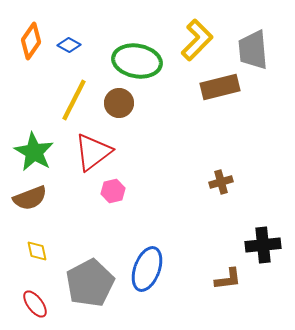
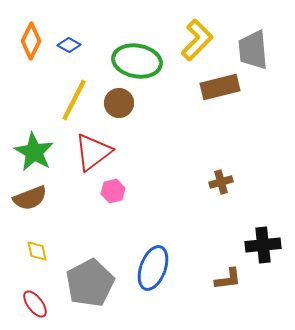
orange diamond: rotated 9 degrees counterclockwise
blue ellipse: moved 6 px right, 1 px up
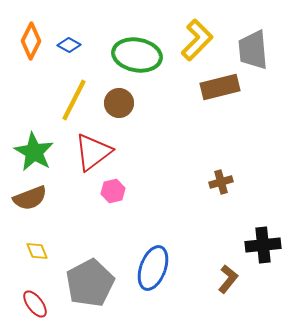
green ellipse: moved 6 px up
yellow diamond: rotated 10 degrees counterclockwise
brown L-shape: rotated 44 degrees counterclockwise
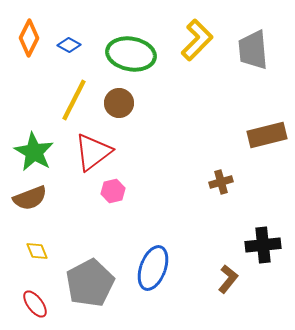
orange diamond: moved 2 px left, 3 px up
green ellipse: moved 6 px left, 1 px up
brown rectangle: moved 47 px right, 48 px down
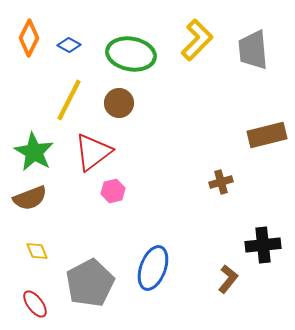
yellow line: moved 5 px left
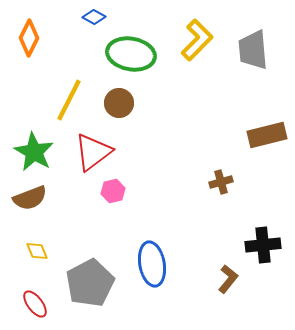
blue diamond: moved 25 px right, 28 px up
blue ellipse: moved 1 px left, 4 px up; rotated 30 degrees counterclockwise
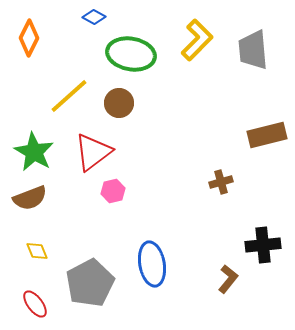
yellow line: moved 4 px up; rotated 21 degrees clockwise
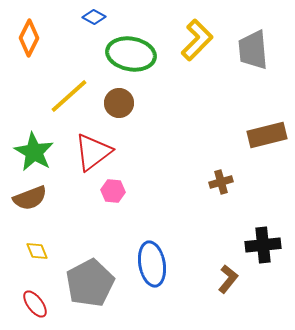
pink hexagon: rotated 20 degrees clockwise
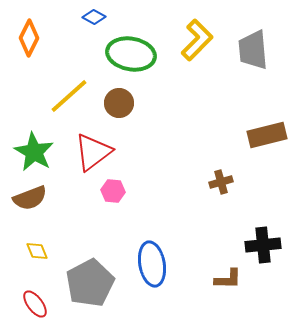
brown L-shape: rotated 52 degrees clockwise
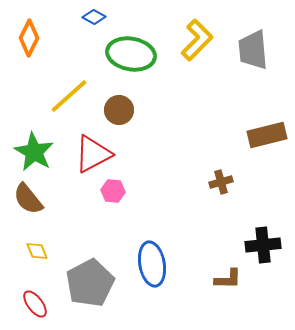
brown circle: moved 7 px down
red triangle: moved 2 px down; rotated 9 degrees clockwise
brown semicircle: moved 2 px left, 1 px down; rotated 72 degrees clockwise
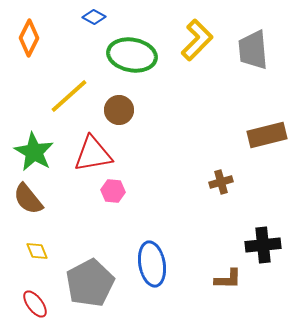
green ellipse: moved 1 px right, 1 px down
red triangle: rotated 18 degrees clockwise
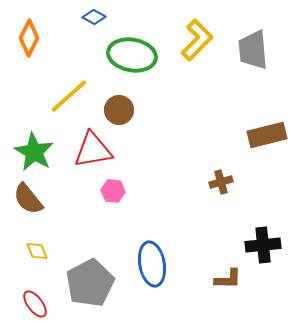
red triangle: moved 4 px up
